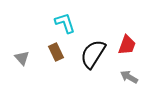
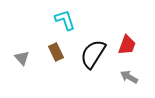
cyan L-shape: moved 3 px up
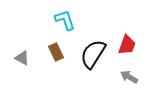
gray triangle: rotated 21 degrees counterclockwise
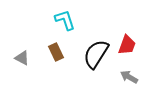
black semicircle: moved 3 px right
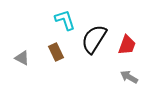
black semicircle: moved 2 px left, 15 px up
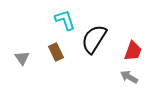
red trapezoid: moved 6 px right, 6 px down
gray triangle: rotated 28 degrees clockwise
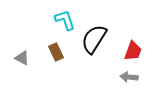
gray triangle: rotated 28 degrees counterclockwise
gray arrow: rotated 24 degrees counterclockwise
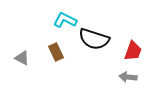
cyan L-shape: rotated 45 degrees counterclockwise
black semicircle: rotated 104 degrees counterclockwise
gray arrow: moved 1 px left
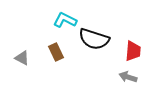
red trapezoid: rotated 15 degrees counterclockwise
gray arrow: rotated 12 degrees clockwise
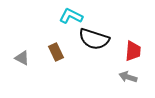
cyan L-shape: moved 6 px right, 4 px up
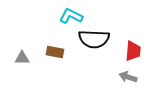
black semicircle: rotated 16 degrees counterclockwise
brown rectangle: moved 1 px left; rotated 54 degrees counterclockwise
gray triangle: rotated 28 degrees counterclockwise
